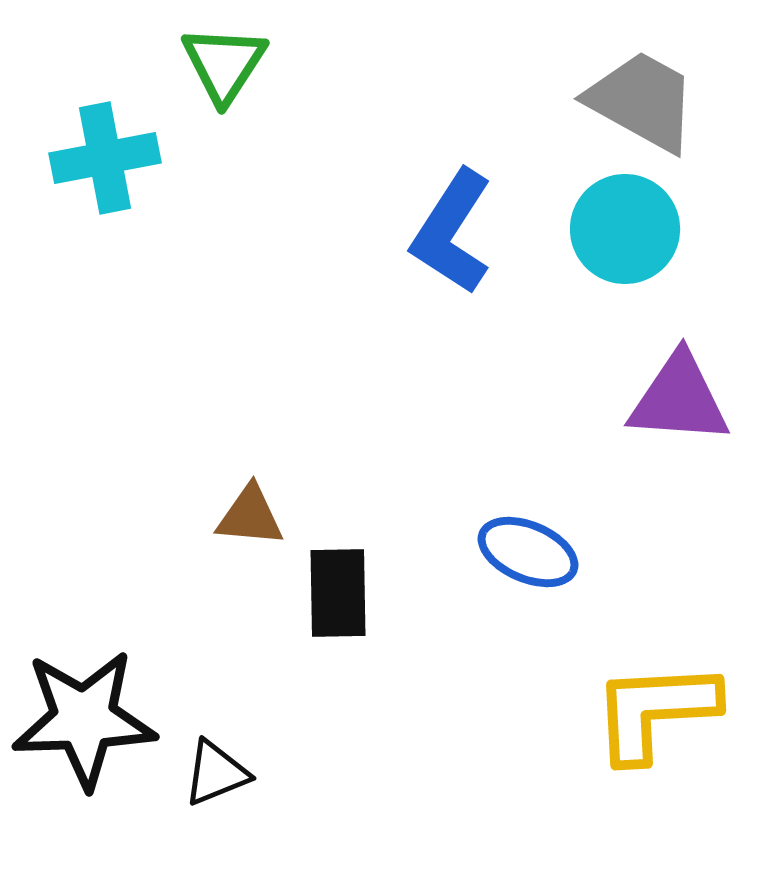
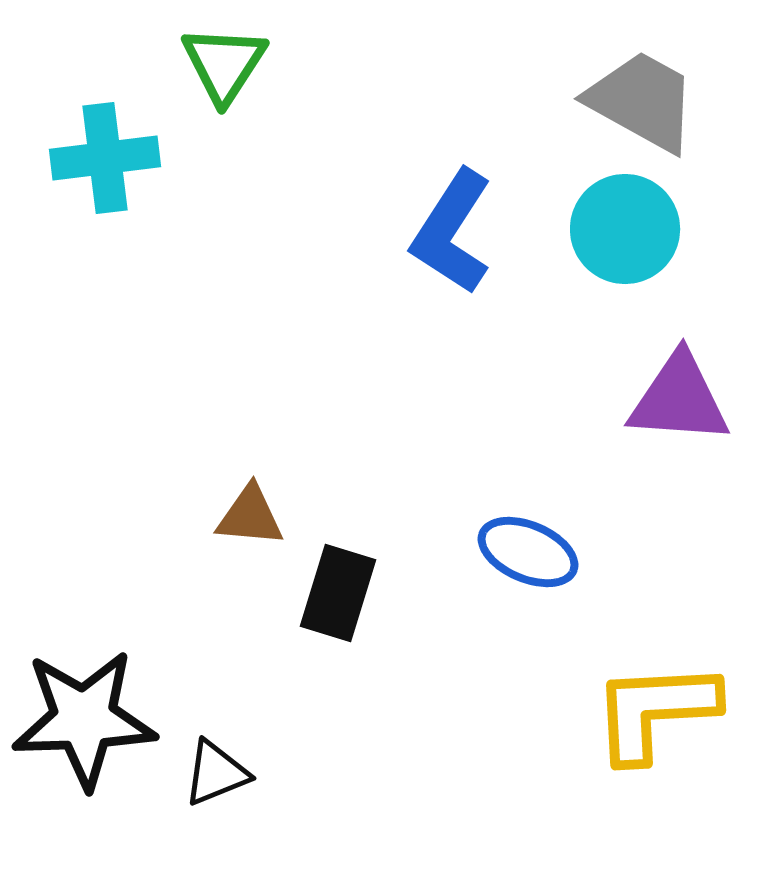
cyan cross: rotated 4 degrees clockwise
black rectangle: rotated 18 degrees clockwise
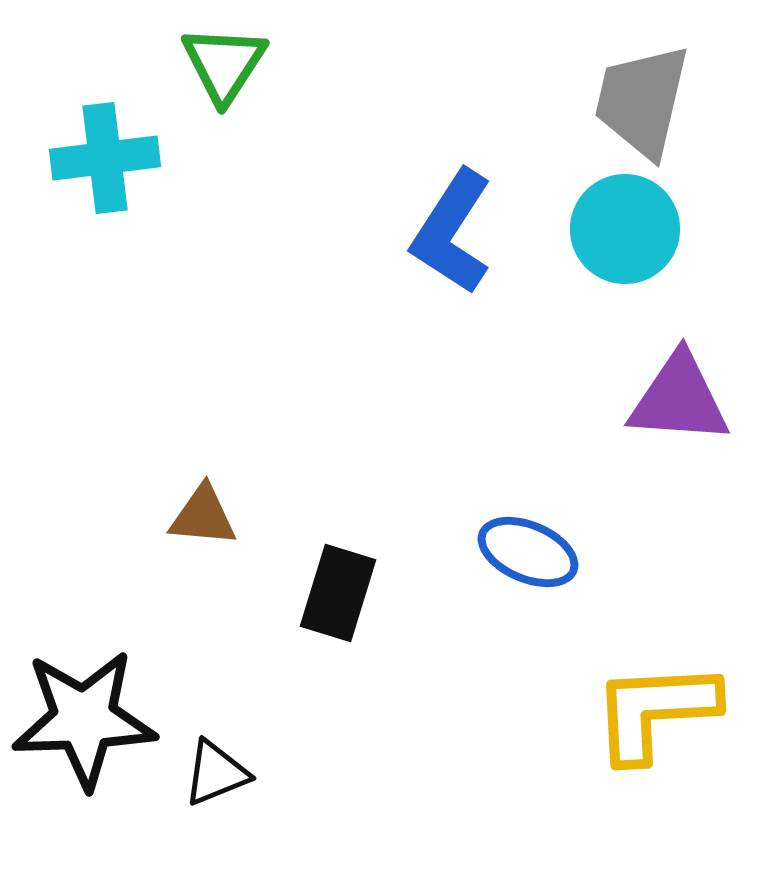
gray trapezoid: rotated 106 degrees counterclockwise
brown triangle: moved 47 px left
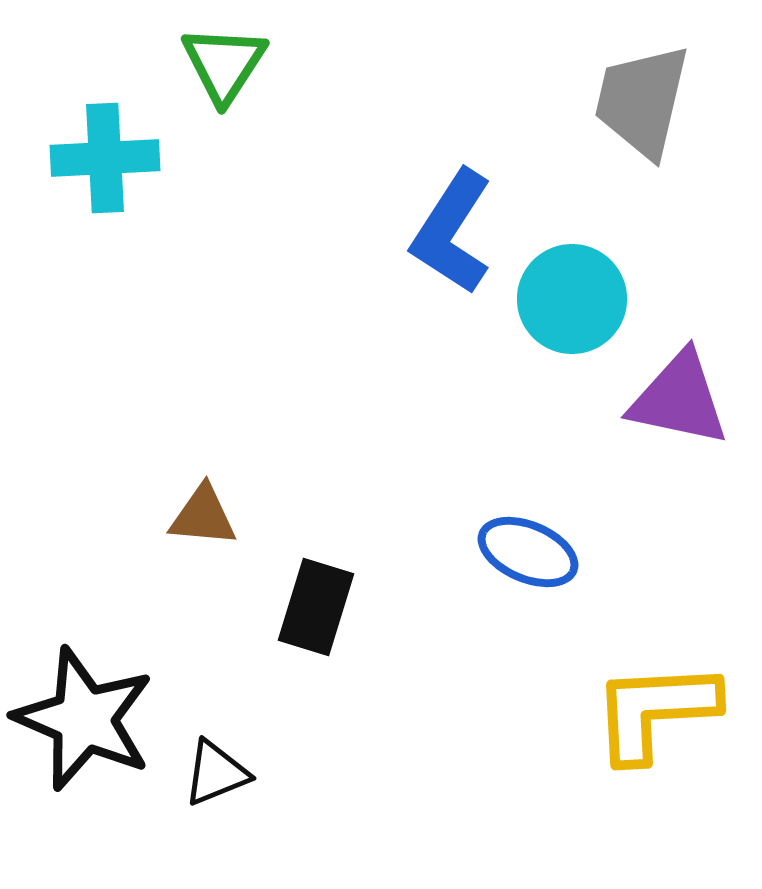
cyan cross: rotated 4 degrees clockwise
cyan circle: moved 53 px left, 70 px down
purple triangle: rotated 8 degrees clockwise
black rectangle: moved 22 px left, 14 px down
black star: rotated 25 degrees clockwise
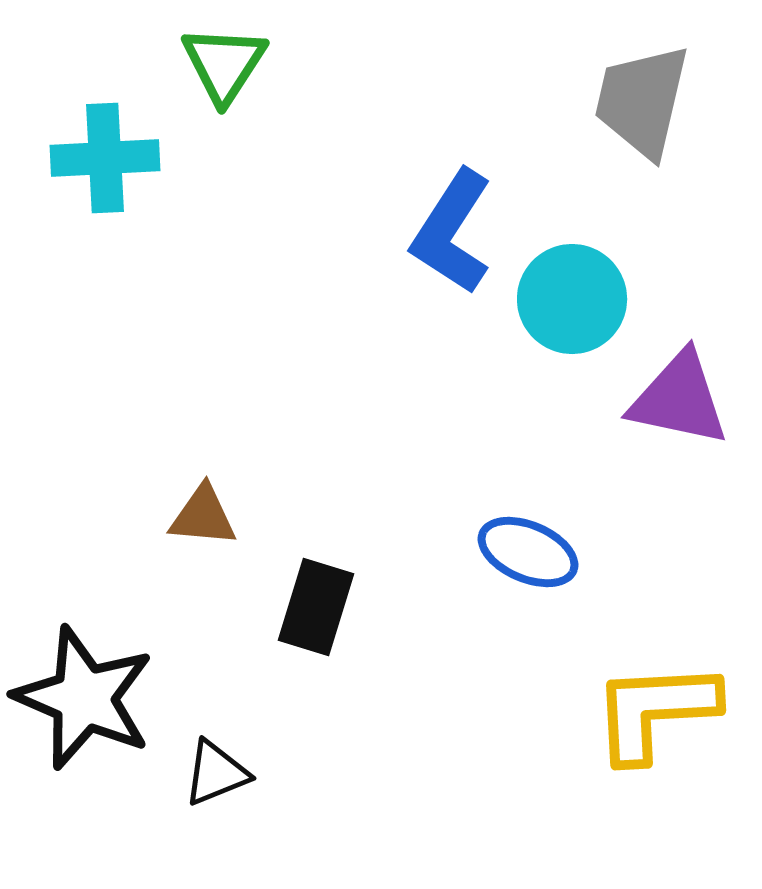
black star: moved 21 px up
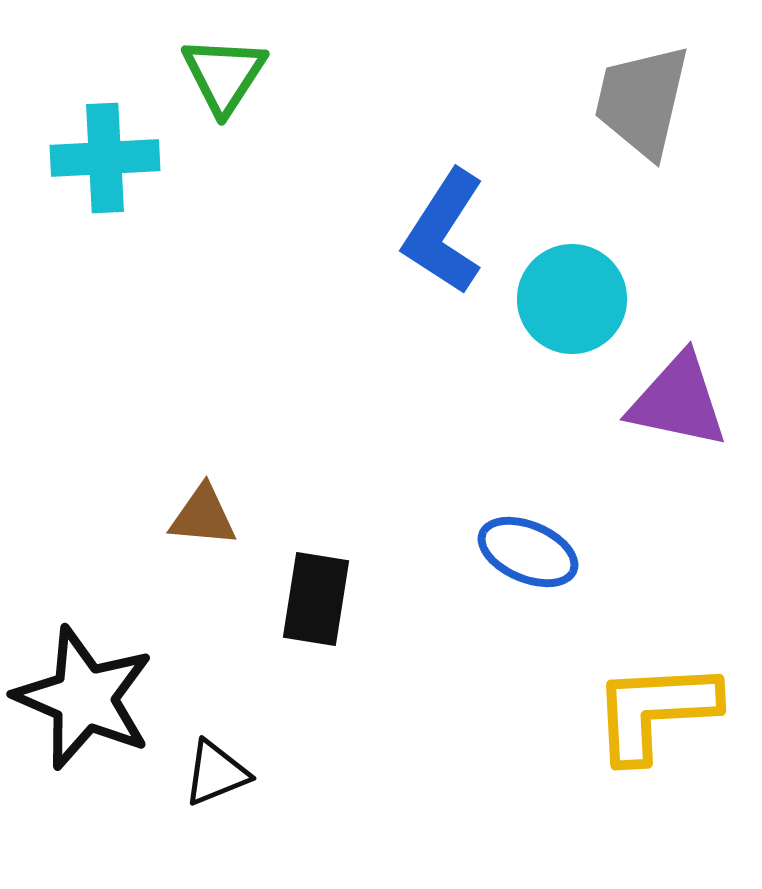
green triangle: moved 11 px down
blue L-shape: moved 8 px left
purple triangle: moved 1 px left, 2 px down
black rectangle: moved 8 px up; rotated 8 degrees counterclockwise
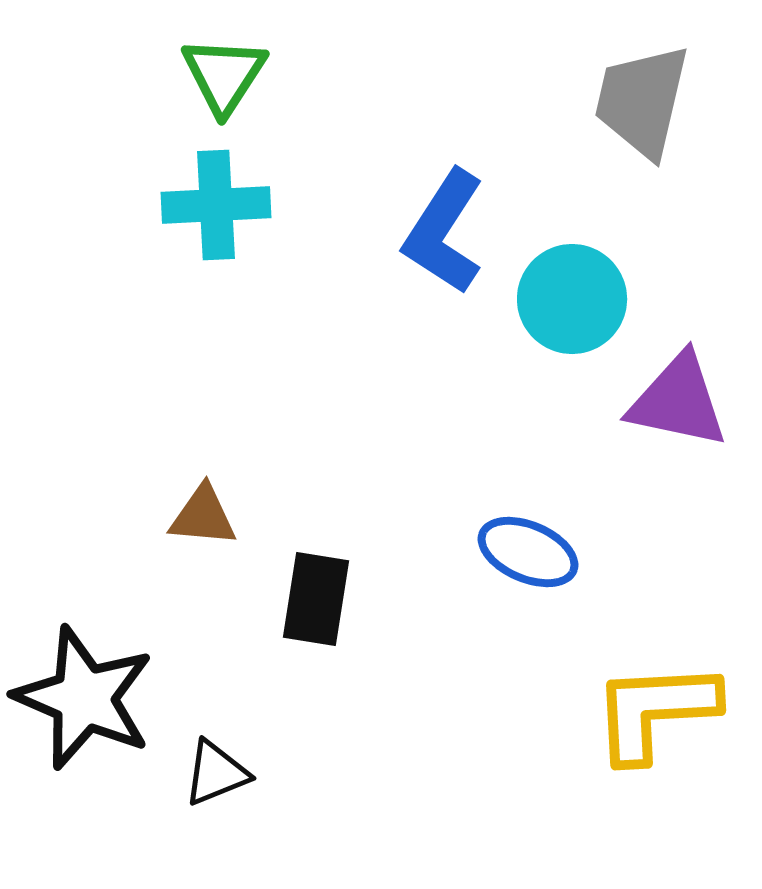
cyan cross: moved 111 px right, 47 px down
